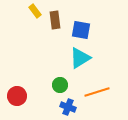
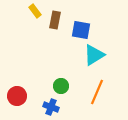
brown rectangle: rotated 18 degrees clockwise
cyan triangle: moved 14 px right, 3 px up
green circle: moved 1 px right, 1 px down
orange line: rotated 50 degrees counterclockwise
blue cross: moved 17 px left
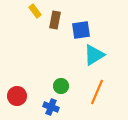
blue square: rotated 18 degrees counterclockwise
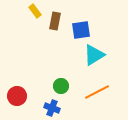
brown rectangle: moved 1 px down
orange line: rotated 40 degrees clockwise
blue cross: moved 1 px right, 1 px down
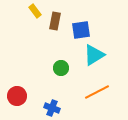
green circle: moved 18 px up
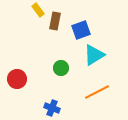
yellow rectangle: moved 3 px right, 1 px up
blue square: rotated 12 degrees counterclockwise
red circle: moved 17 px up
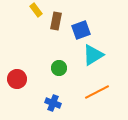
yellow rectangle: moved 2 px left
brown rectangle: moved 1 px right
cyan triangle: moved 1 px left
green circle: moved 2 px left
blue cross: moved 1 px right, 5 px up
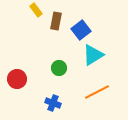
blue square: rotated 18 degrees counterclockwise
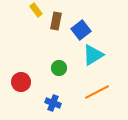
red circle: moved 4 px right, 3 px down
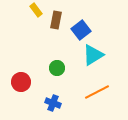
brown rectangle: moved 1 px up
green circle: moved 2 px left
